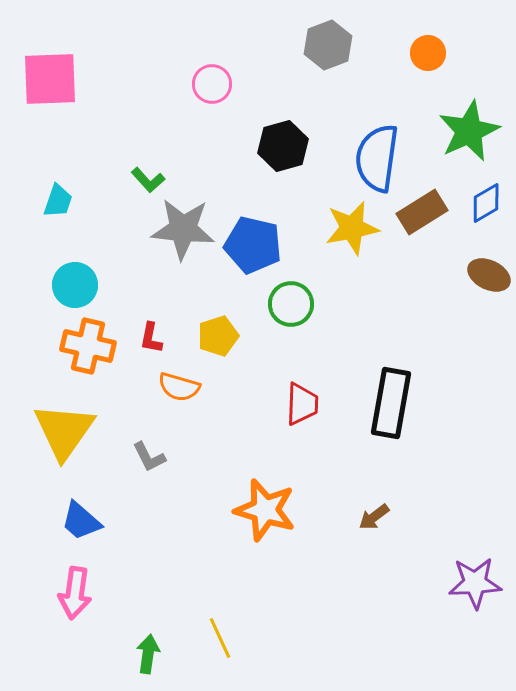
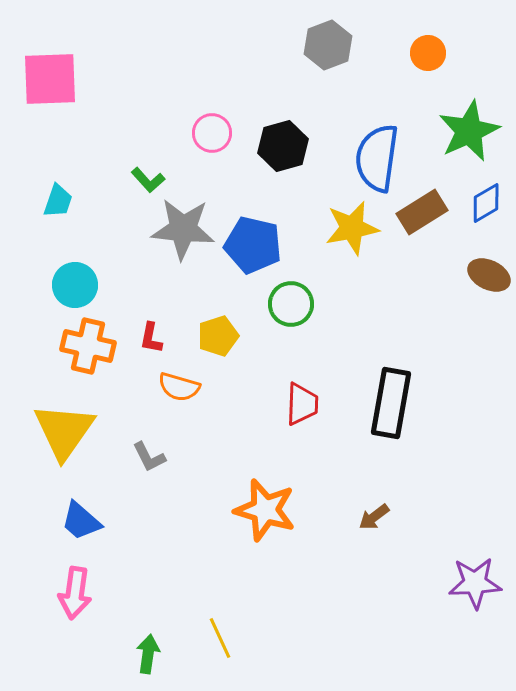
pink circle: moved 49 px down
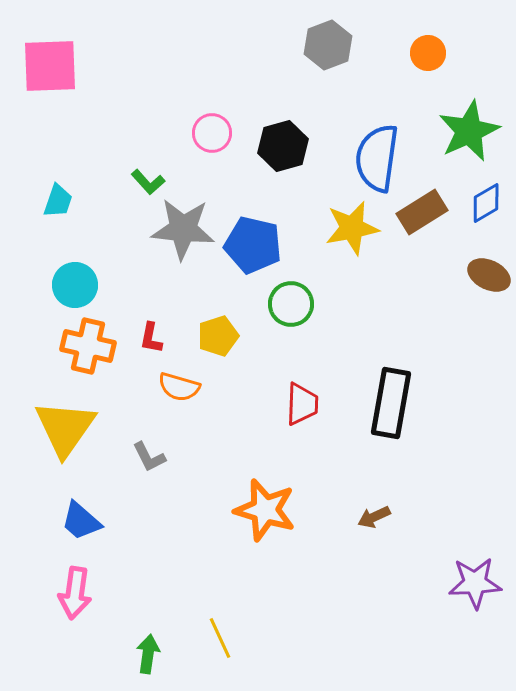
pink square: moved 13 px up
green L-shape: moved 2 px down
yellow triangle: moved 1 px right, 3 px up
brown arrow: rotated 12 degrees clockwise
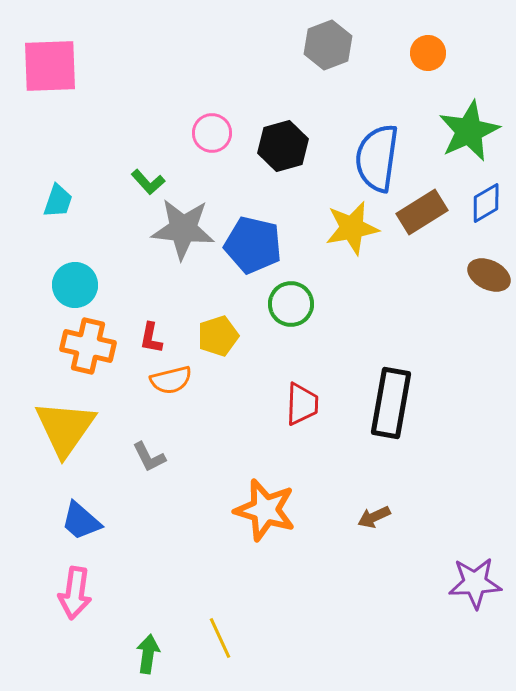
orange semicircle: moved 8 px left, 7 px up; rotated 30 degrees counterclockwise
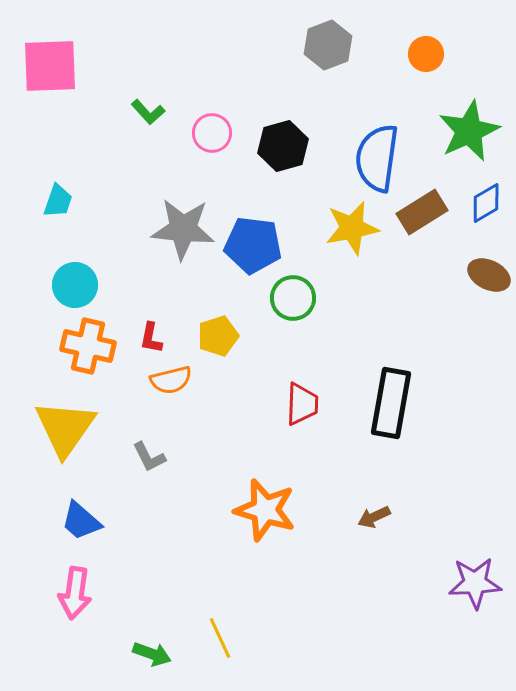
orange circle: moved 2 px left, 1 px down
green L-shape: moved 70 px up
blue pentagon: rotated 6 degrees counterclockwise
green circle: moved 2 px right, 6 px up
green arrow: moved 4 px right; rotated 102 degrees clockwise
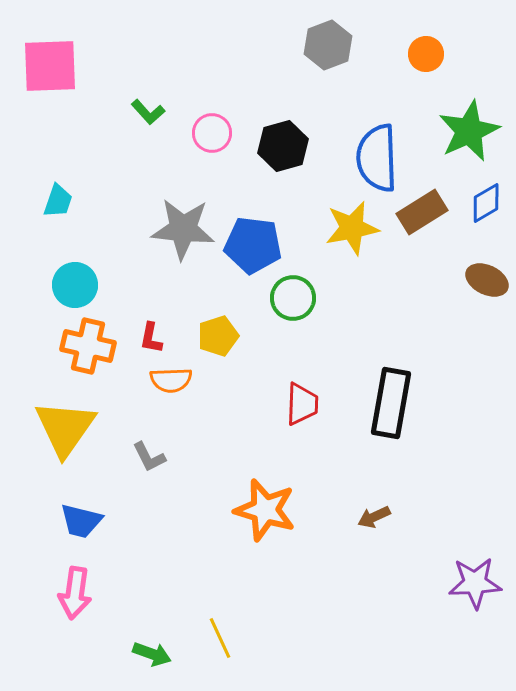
blue semicircle: rotated 10 degrees counterclockwise
brown ellipse: moved 2 px left, 5 px down
orange semicircle: rotated 12 degrees clockwise
blue trapezoid: rotated 27 degrees counterclockwise
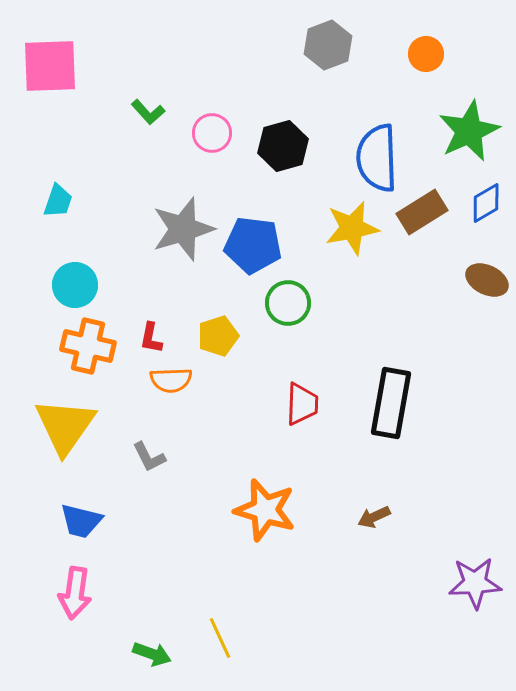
gray star: rotated 22 degrees counterclockwise
green circle: moved 5 px left, 5 px down
yellow triangle: moved 2 px up
